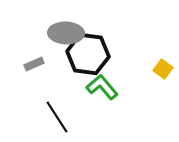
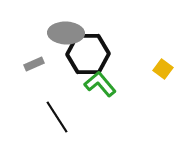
black hexagon: rotated 9 degrees counterclockwise
green L-shape: moved 2 px left, 3 px up
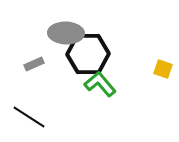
yellow square: rotated 18 degrees counterclockwise
black line: moved 28 px left; rotated 24 degrees counterclockwise
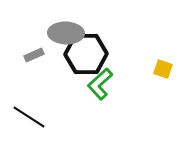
black hexagon: moved 2 px left
gray rectangle: moved 9 px up
green L-shape: rotated 92 degrees counterclockwise
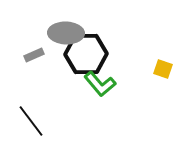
green L-shape: rotated 88 degrees counterclockwise
black line: moved 2 px right, 4 px down; rotated 20 degrees clockwise
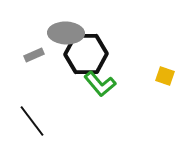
yellow square: moved 2 px right, 7 px down
black line: moved 1 px right
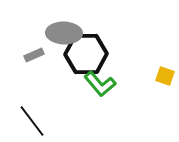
gray ellipse: moved 2 px left
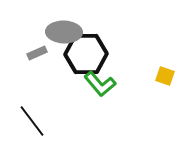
gray ellipse: moved 1 px up
gray rectangle: moved 3 px right, 2 px up
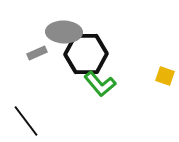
black line: moved 6 px left
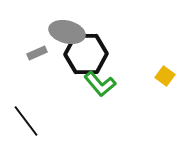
gray ellipse: moved 3 px right; rotated 12 degrees clockwise
yellow square: rotated 18 degrees clockwise
